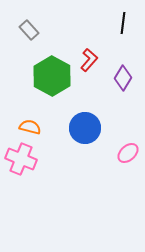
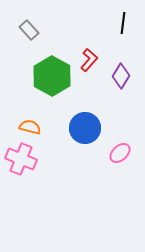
purple diamond: moved 2 px left, 2 px up
pink ellipse: moved 8 px left
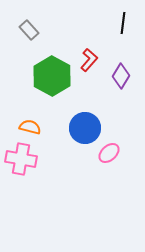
pink ellipse: moved 11 px left
pink cross: rotated 12 degrees counterclockwise
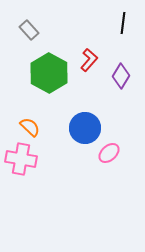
green hexagon: moved 3 px left, 3 px up
orange semicircle: rotated 30 degrees clockwise
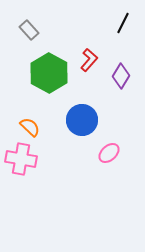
black line: rotated 20 degrees clockwise
blue circle: moved 3 px left, 8 px up
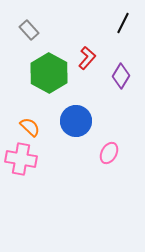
red L-shape: moved 2 px left, 2 px up
blue circle: moved 6 px left, 1 px down
pink ellipse: rotated 20 degrees counterclockwise
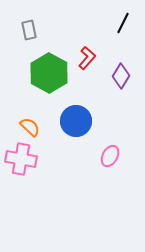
gray rectangle: rotated 30 degrees clockwise
pink ellipse: moved 1 px right, 3 px down
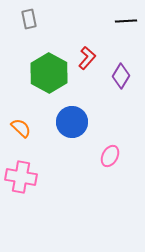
black line: moved 3 px right, 2 px up; rotated 60 degrees clockwise
gray rectangle: moved 11 px up
blue circle: moved 4 px left, 1 px down
orange semicircle: moved 9 px left, 1 px down
pink cross: moved 18 px down
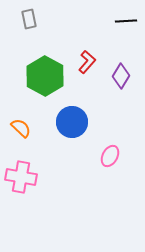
red L-shape: moved 4 px down
green hexagon: moved 4 px left, 3 px down
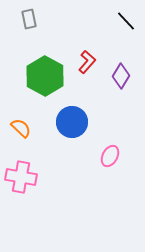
black line: rotated 50 degrees clockwise
